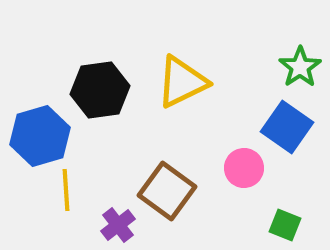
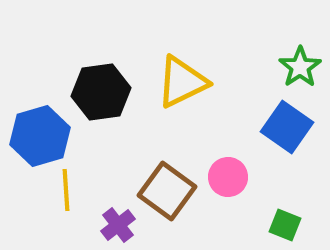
black hexagon: moved 1 px right, 2 px down
pink circle: moved 16 px left, 9 px down
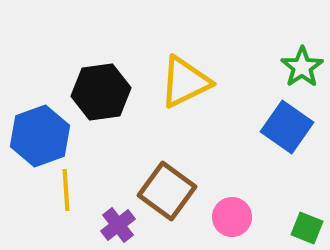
green star: moved 2 px right
yellow triangle: moved 3 px right
blue hexagon: rotated 4 degrees counterclockwise
pink circle: moved 4 px right, 40 px down
green square: moved 22 px right, 3 px down
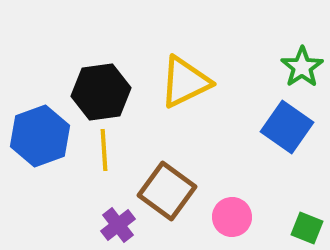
yellow line: moved 38 px right, 40 px up
